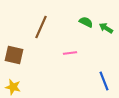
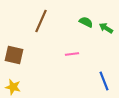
brown line: moved 6 px up
pink line: moved 2 px right, 1 px down
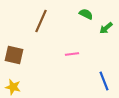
green semicircle: moved 8 px up
green arrow: rotated 72 degrees counterclockwise
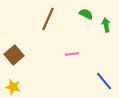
brown line: moved 7 px right, 2 px up
green arrow: moved 3 px up; rotated 120 degrees clockwise
brown square: rotated 36 degrees clockwise
blue line: rotated 18 degrees counterclockwise
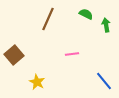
yellow star: moved 24 px right, 5 px up; rotated 14 degrees clockwise
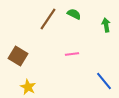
green semicircle: moved 12 px left
brown line: rotated 10 degrees clockwise
brown square: moved 4 px right, 1 px down; rotated 18 degrees counterclockwise
yellow star: moved 9 px left, 5 px down
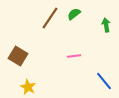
green semicircle: rotated 64 degrees counterclockwise
brown line: moved 2 px right, 1 px up
pink line: moved 2 px right, 2 px down
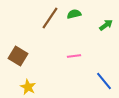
green semicircle: rotated 24 degrees clockwise
green arrow: rotated 64 degrees clockwise
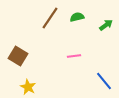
green semicircle: moved 3 px right, 3 px down
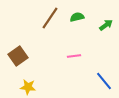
brown square: rotated 24 degrees clockwise
yellow star: rotated 21 degrees counterclockwise
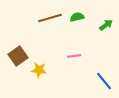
brown line: rotated 40 degrees clockwise
yellow star: moved 11 px right, 17 px up
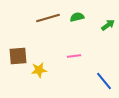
brown line: moved 2 px left
green arrow: moved 2 px right
brown square: rotated 30 degrees clockwise
yellow star: rotated 14 degrees counterclockwise
